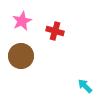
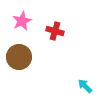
brown circle: moved 2 px left, 1 px down
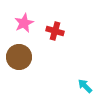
pink star: moved 2 px right, 2 px down
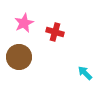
red cross: moved 1 px down
cyan arrow: moved 13 px up
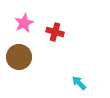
cyan arrow: moved 6 px left, 10 px down
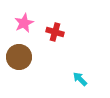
cyan arrow: moved 1 px right, 4 px up
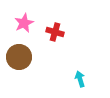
cyan arrow: rotated 28 degrees clockwise
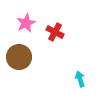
pink star: moved 2 px right
red cross: rotated 12 degrees clockwise
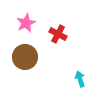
red cross: moved 3 px right, 2 px down
brown circle: moved 6 px right
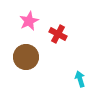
pink star: moved 3 px right, 2 px up
brown circle: moved 1 px right
